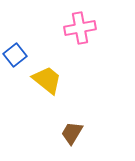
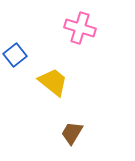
pink cross: rotated 28 degrees clockwise
yellow trapezoid: moved 6 px right, 2 px down
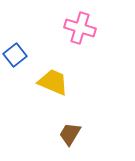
yellow trapezoid: rotated 16 degrees counterclockwise
brown trapezoid: moved 2 px left, 1 px down
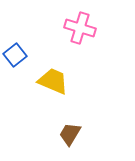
yellow trapezoid: moved 1 px up
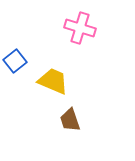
blue square: moved 6 px down
brown trapezoid: moved 14 px up; rotated 50 degrees counterclockwise
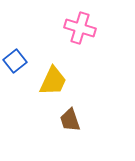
yellow trapezoid: rotated 92 degrees clockwise
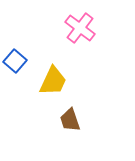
pink cross: rotated 20 degrees clockwise
blue square: rotated 10 degrees counterclockwise
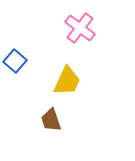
yellow trapezoid: moved 14 px right
brown trapezoid: moved 19 px left
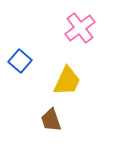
pink cross: rotated 16 degrees clockwise
blue square: moved 5 px right
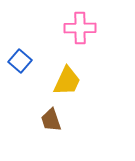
pink cross: rotated 36 degrees clockwise
